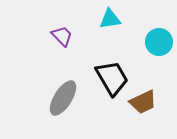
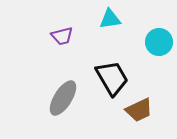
purple trapezoid: rotated 120 degrees clockwise
brown trapezoid: moved 4 px left, 8 px down
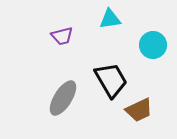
cyan circle: moved 6 px left, 3 px down
black trapezoid: moved 1 px left, 2 px down
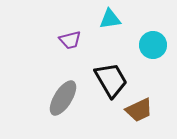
purple trapezoid: moved 8 px right, 4 px down
